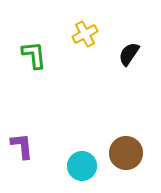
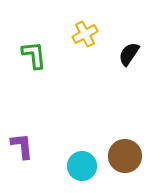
brown circle: moved 1 px left, 3 px down
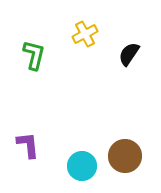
green L-shape: rotated 20 degrees clockwise
purple L-shape: moved 6 px right, 1 px up
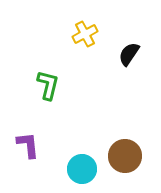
green L-shape: moved 14 px right, 30 px down
cyan circle: moved 3 px down
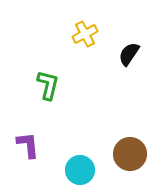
brown circle: moved 5 px right, 2 px up
cyan circle: moved 2 px left, 1 px down
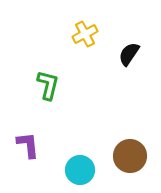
brown circle: moved 2 px down
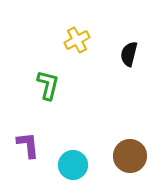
yellow cross: moved 8 px left, 6 px down
black semicircle: rotated 20 degrees counterclockwise
cyan circle: moved 7 px left, 5 px up
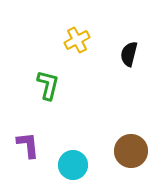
brown circle: moved 1 px right, 5 px up
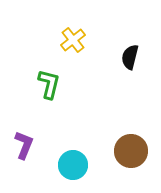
yellow cross: moved 4 px left; rotated 10 degrees counterclockwise
black semicircle: moved 1 px right, 3 px down
green L-shape: moved 1 px right, 1 px up
purple L-shape: moved 4 px left; rotated 28 degrees clockwise
